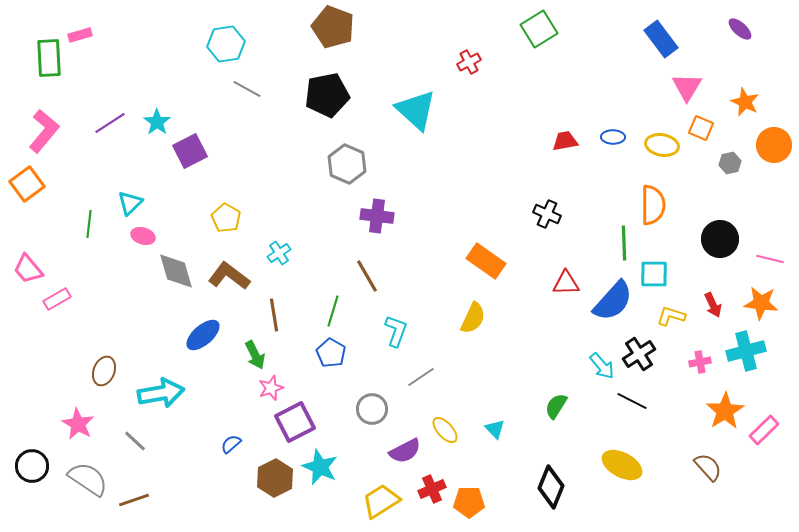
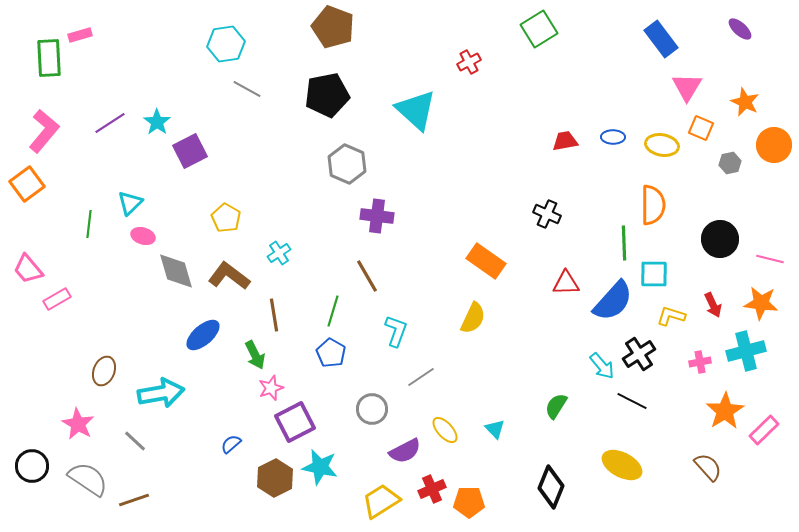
cyan star at (320, 467): rotated 12 degrees counterclockwise
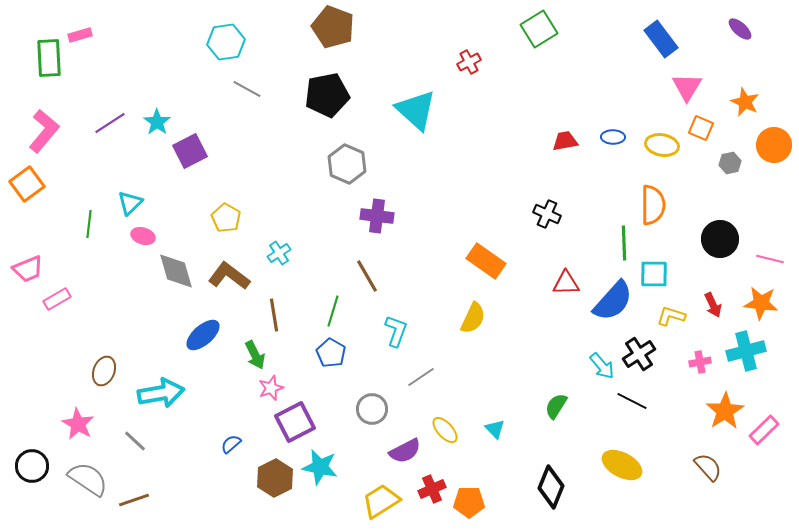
cyan hexagon at (226, 44): moved 2 px up
pink trapezoid at (28, 269): rotated 72 degrees counterclockwise
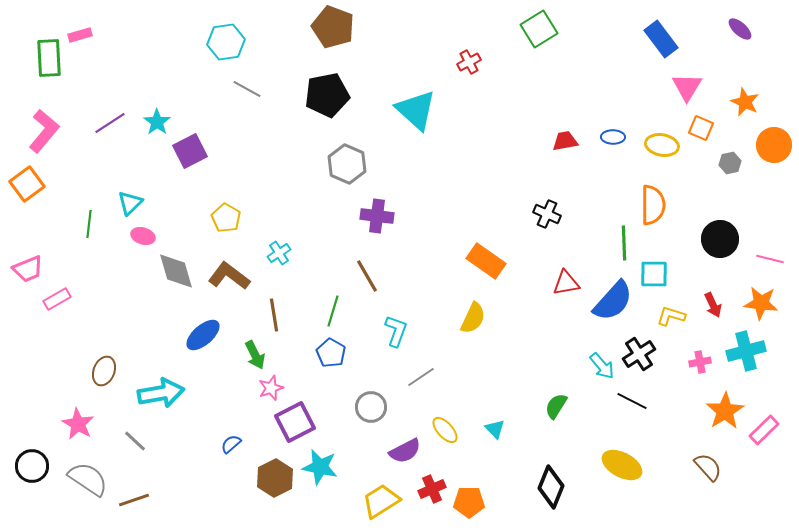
red triangle at (566, 283): rotated 8 degrees counterclockwise
gray circle at (372, 409): moved 1 px left, 2 px up
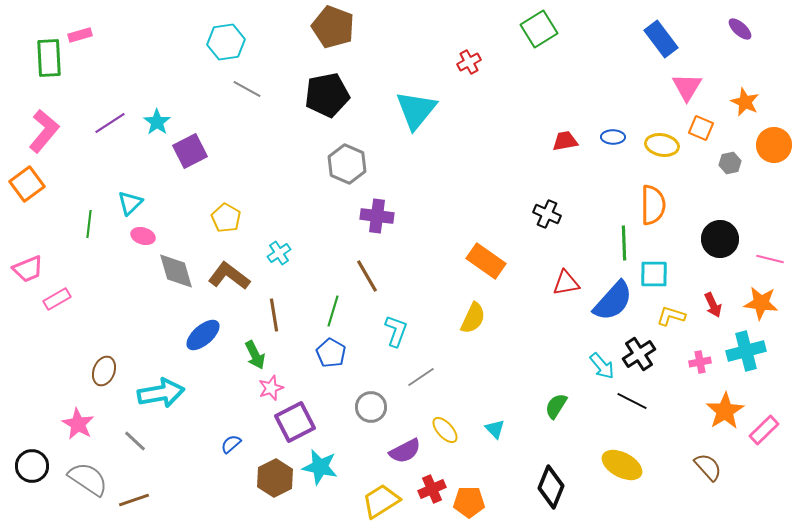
cyan triangle at (416, 110): rotated 27 degrees clockwise
